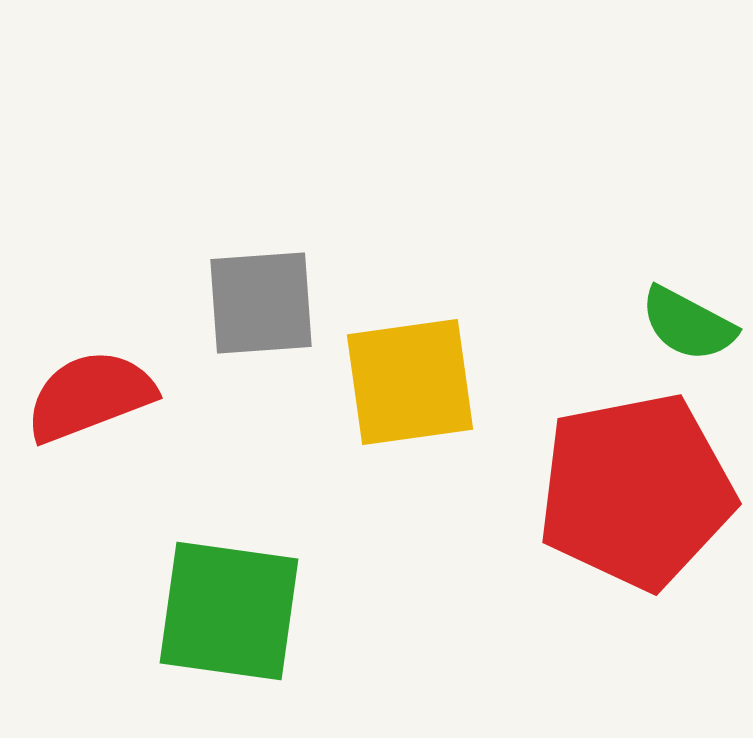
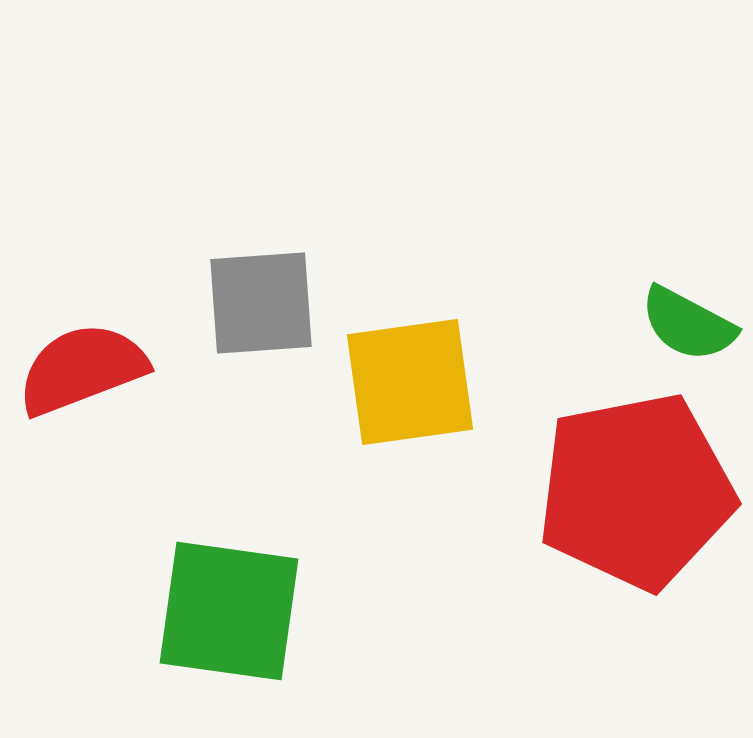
red semicircle: moved 8 px left, 27 px up
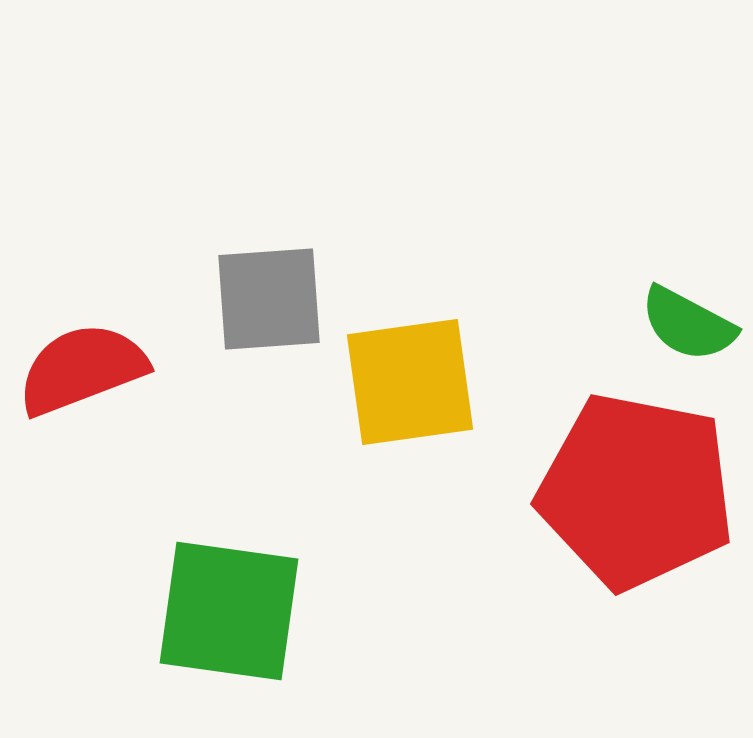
gray square: moved 8 px right, 4 px up
red pentagon: rotated 22 degrees clockwise
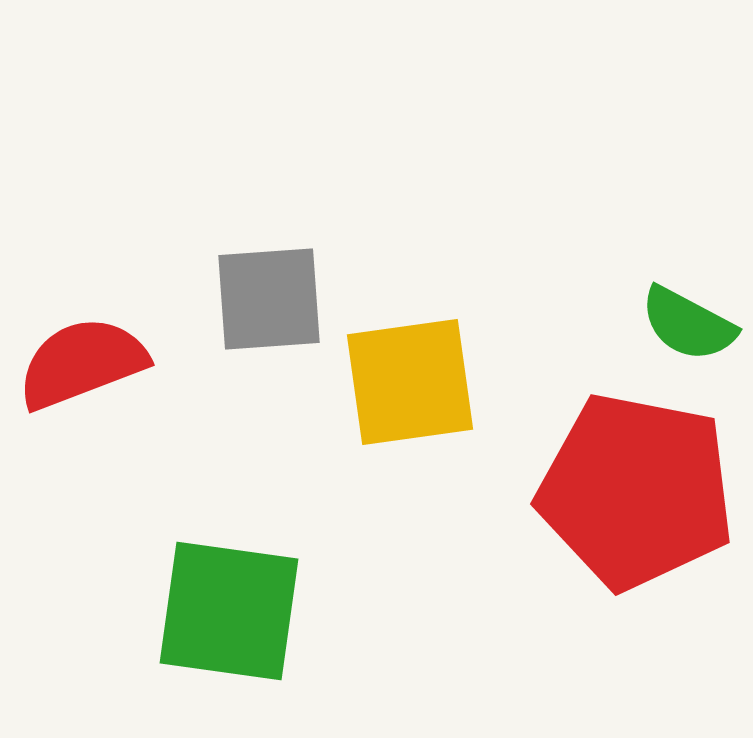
red semicircle: moved 6 px up
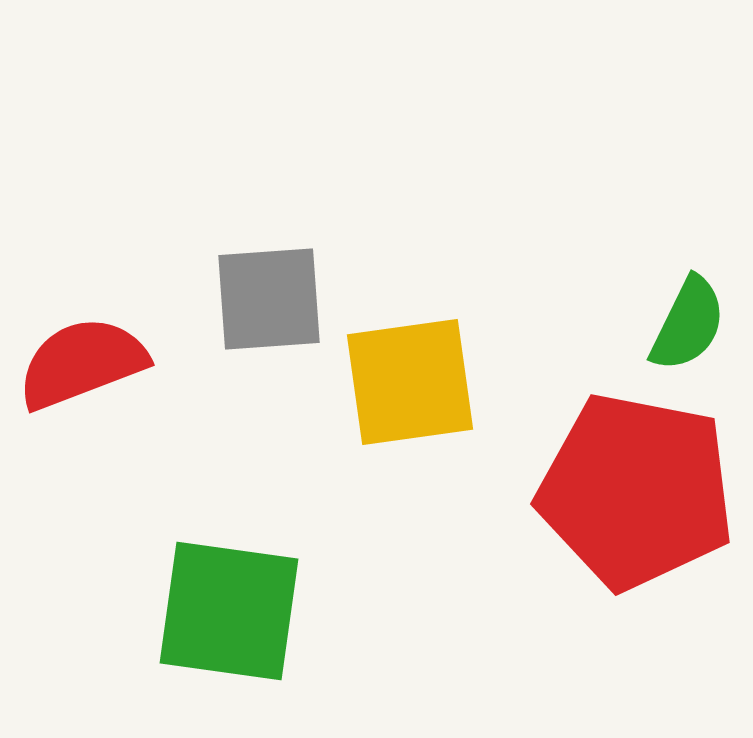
green semicircle: rotated 92 degrees counterclockwise
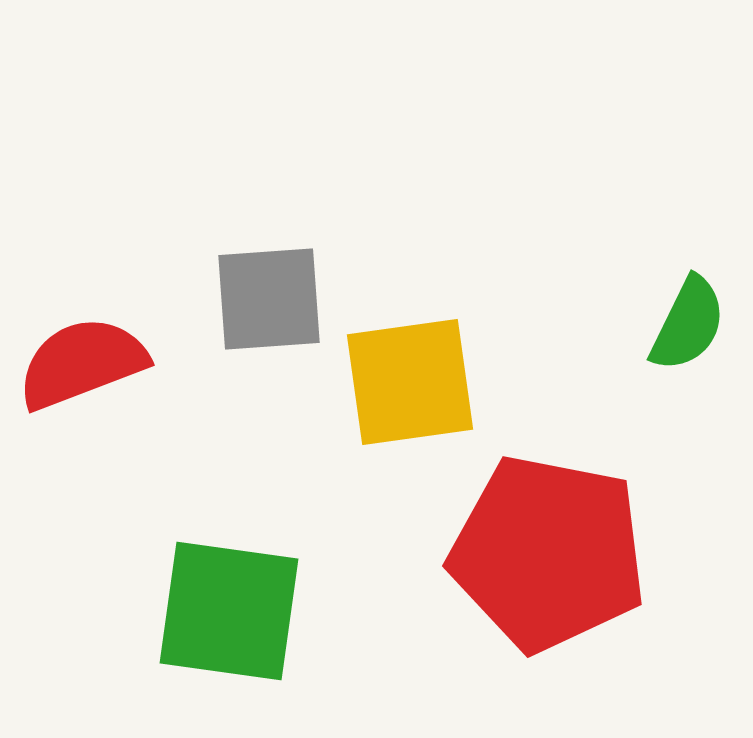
red pentagon: moved 88 px left, 62 px down
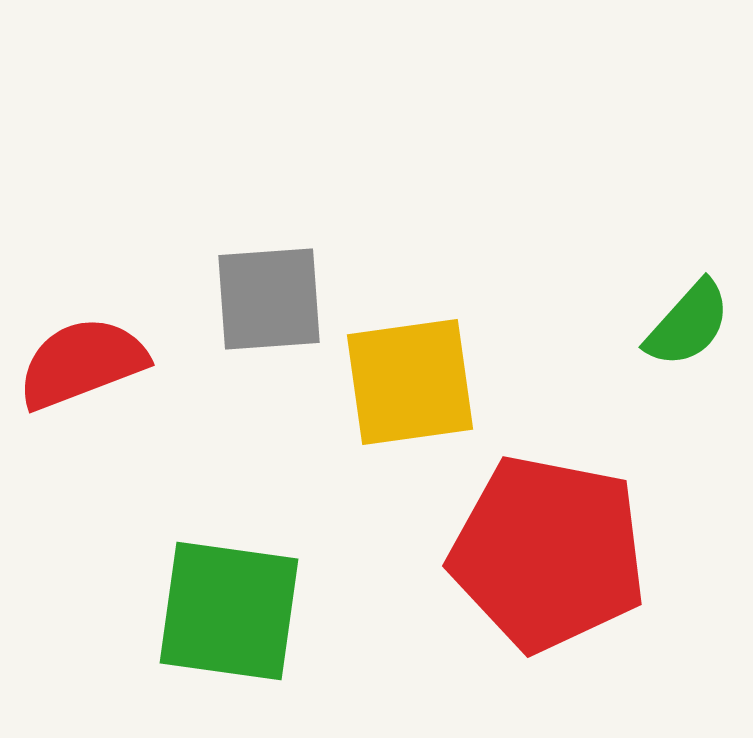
green semicircle: rotated 16 degrees clockwise
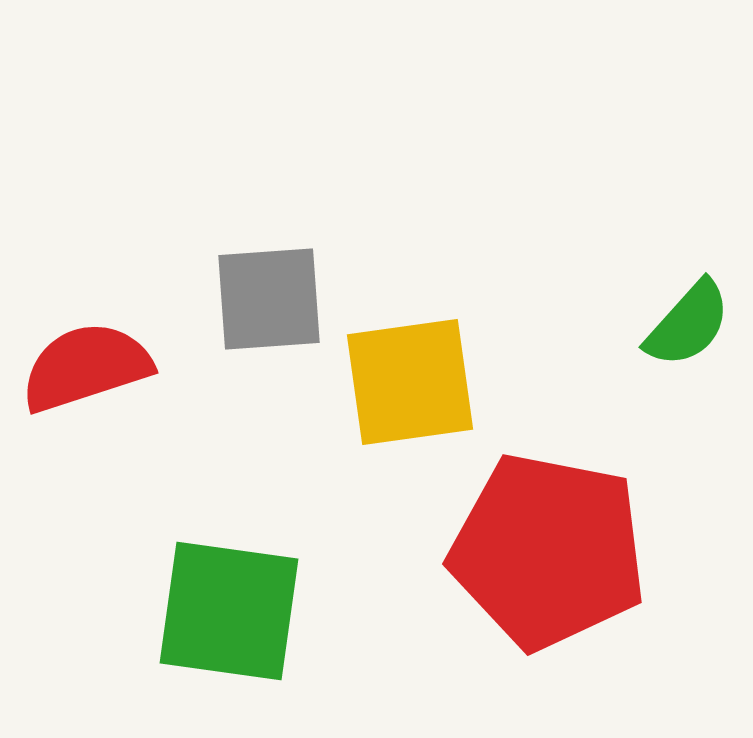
red semicircle: moved 4 px right, 4 px down; rotated 3 degrees clockwise
red pentagon: moved 2 px up
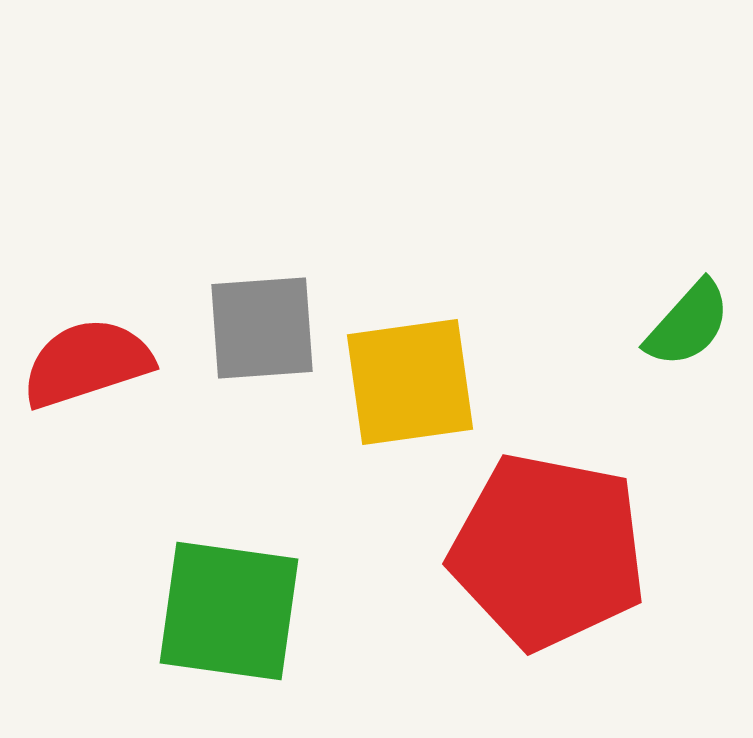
gray square: moved 7 px left, 29 px down
red semicircle: moved 1 px right, 4 px up
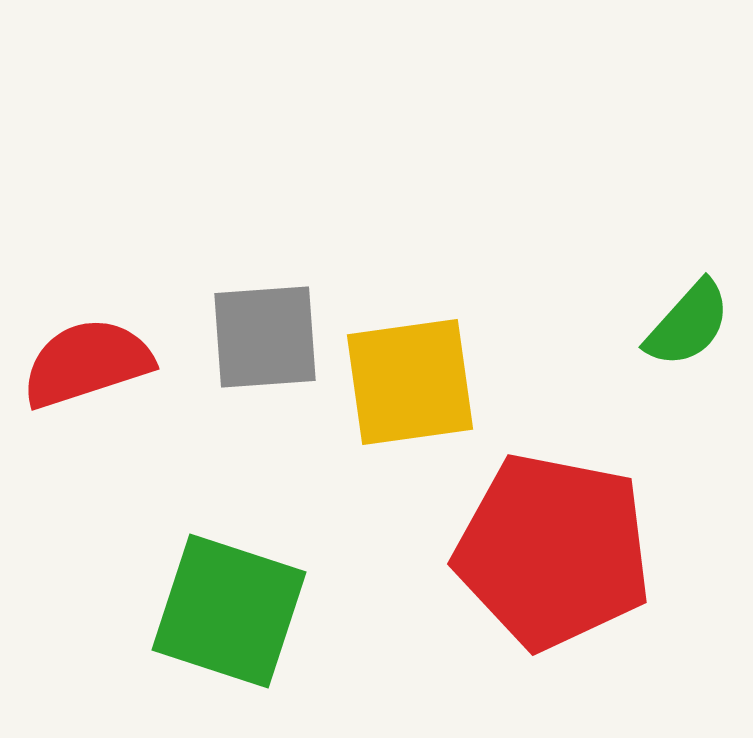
gray square: moved 3 px right, 9 px down
red pentagon: moved 5 px right
green square: rotated 10 degrees clockwise
